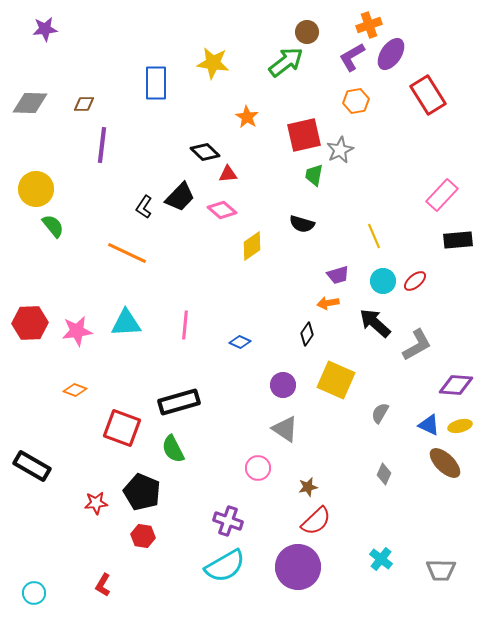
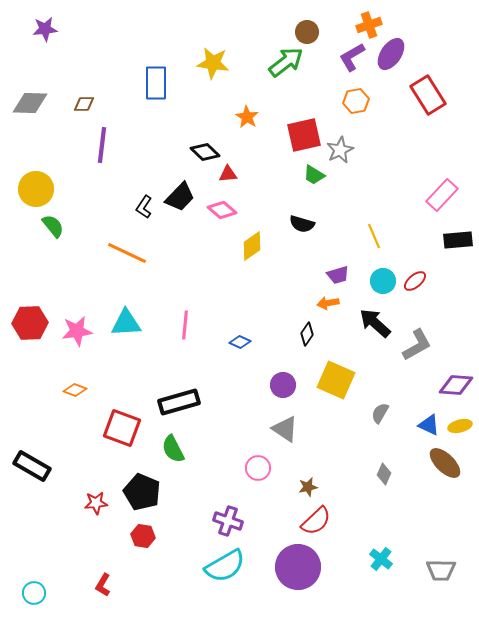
green trapezoid at (314, 175): rotated 70 degrees counterclockwise
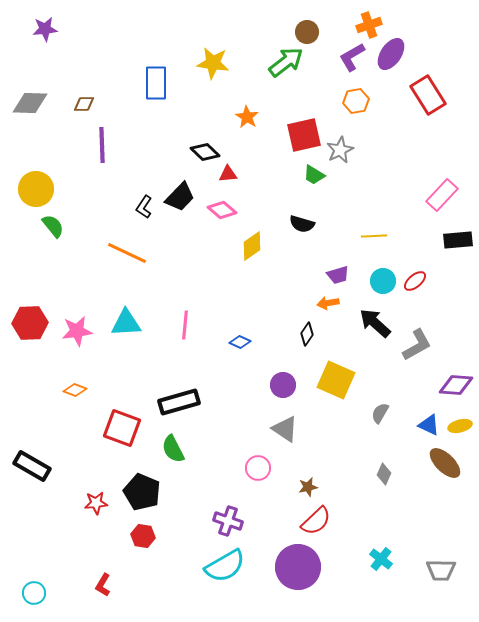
purple line at (102, 145): rotated 9 degrees counterclockwise
yellow line at (374, 236): rotated 70 degrees counterclockwise
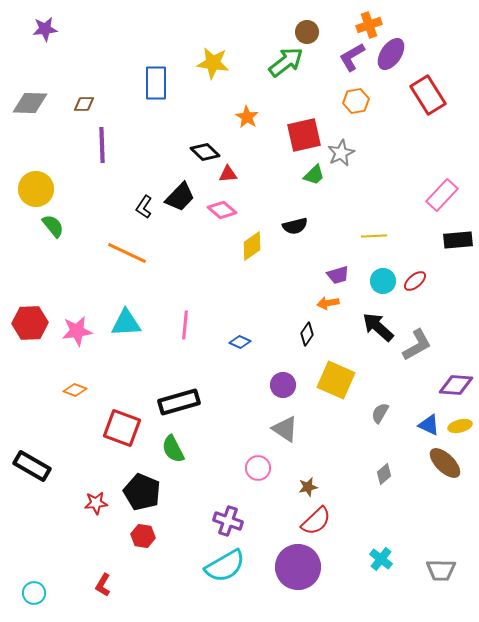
gray star at (340, 150): moved 1 px right, 3 px down
green trapezoid at (314, 175): rotated 75 degrees counterclockwise
black semicircle at (302, 224): moved 7 px left, 2 px down; rotated 30 degrees counterclockwise
black arrow at (375, 323): moved 3 px right, 4 px down
gray diamond at (384, 474): rotated 25 degrees clockwise
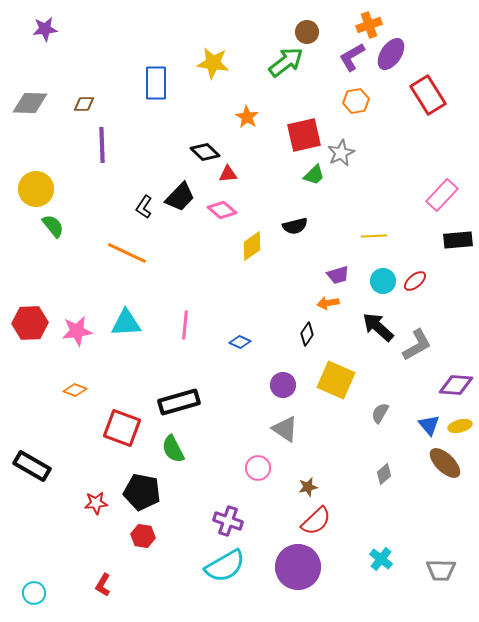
blue triangle at (429, 425): rotated 25 degrees clockwise
black pentagon at (142, 492): rotated 12 degrees counterclockwise
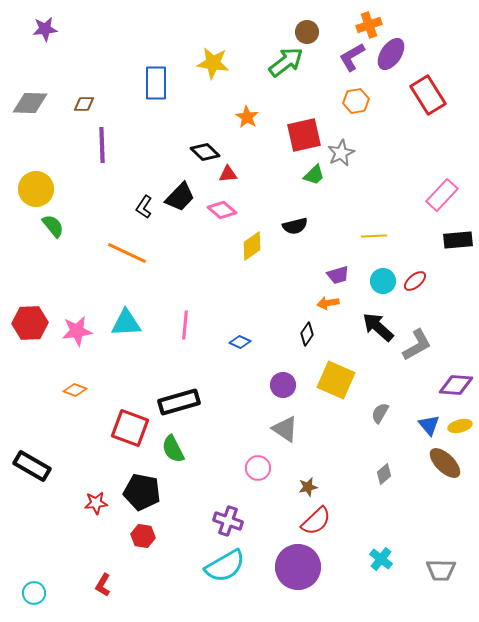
red square at (122, 428): moved 8 px right
